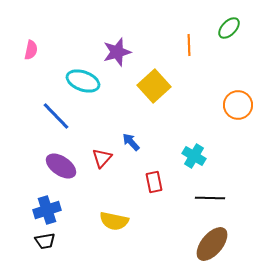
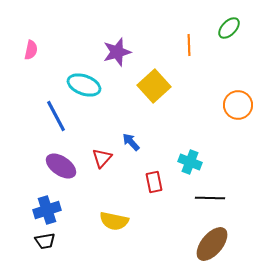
cyan ellipse: moved 1 px right, 4 px down
blue line: rotated 16 degrees clockwise
cyan cross: moved 4 px left, 6 px down; rotated 10 degrees counterclockwise
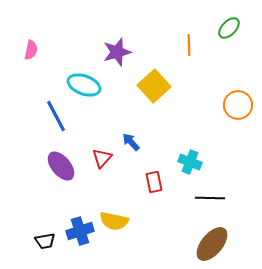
purple ellipse: rotated 16 degrees clockwise
blue cross: moved 33 px right, 21 px down
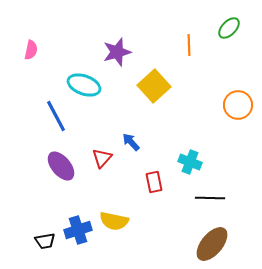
blue cross: moved 2 px left, 1 px up
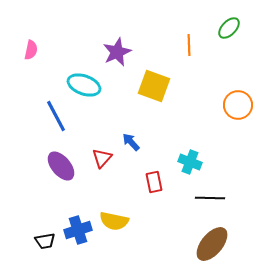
purple star: rotated 8 degrees counterclockwise
yellow square: rotated 28 degrees counterclockwise
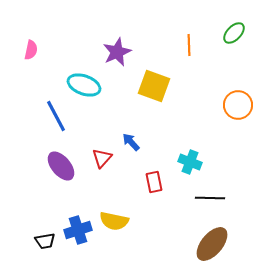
green ellipse: moved 5 px right, 5 px down
